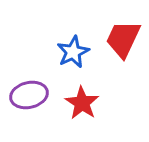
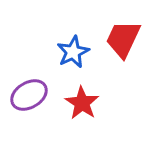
purple ellipse: rotated 18 degrees counterclockwise
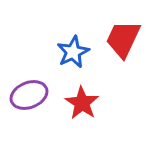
purple ellipse: rotated 9 degrees clockwise
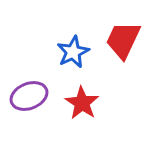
red trapezoid: moved 1 px down
purple ellipse: moved 1 px down
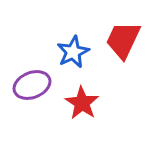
purple ellipse: moved 3 px right, 11 px up
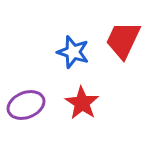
blue star: rotated 28 degrees counterclockwise
purple ellipse: moved 6 px left, 20 px down
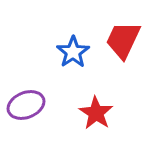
blue star: rotated 20 degrees clockwise
red star: moved 14 px right, 10 px down
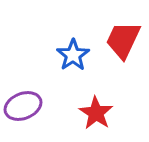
blue star: moved 3 px down
purple ellipse: moved 3 px left, 1 px down
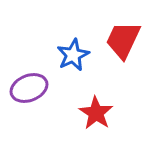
blue star: rotated 8 degrees clockwise
purple ellipse: moved 6 px right, 18 px up
